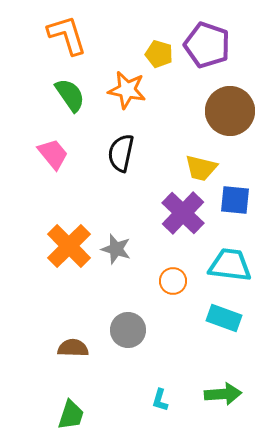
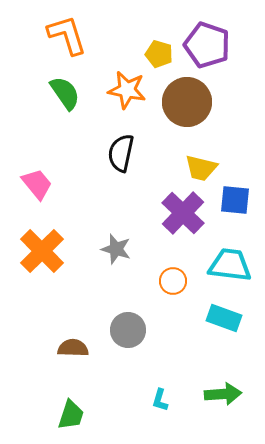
green semicircle: moved 5 px left, 2 px up
brown circle: moved 43 px left, 9 px up
pink trapezoid: moved 16 px left, 30 px down
orange cross: moved 27 px left, 5 px down
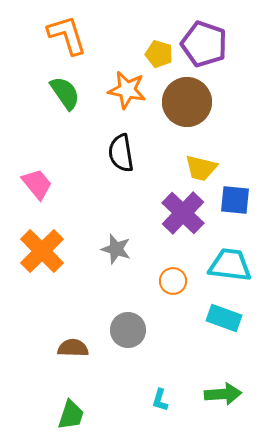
purple pentagon: moved 3 px left, 1 px up
black semicircle: rotated 21 degrees counterclockwise
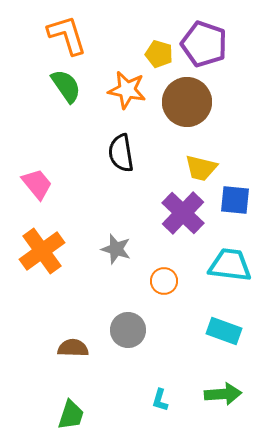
green semicircle: moved 1 px right, 7 px up
orange cross: rotated 9 degrees clockwise
orange circle: moved 9 px left
cyan rectangle: moved 13 px down
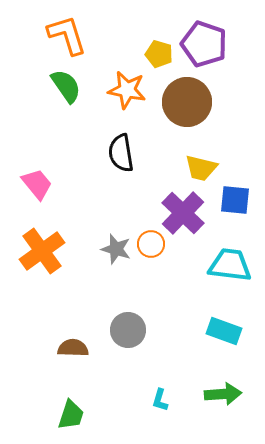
orange circle: moved 13 px left, 37 px up
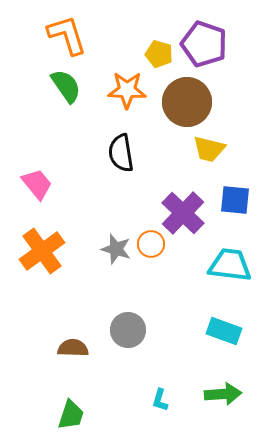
orange star: rotated 9 degrees counterclockwise
yellow trapezoid: moved 8 px right, 19 px up
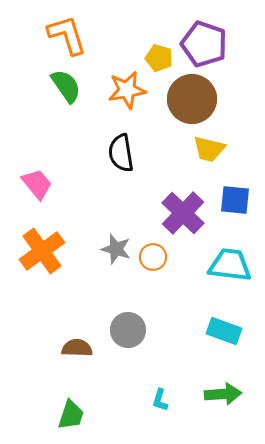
yellow pentagon: moved 4 px down
orange star: rotated 12 degrees counterclockwise
brown circle: moved 5 px right, 3 px up
orange circle: moved 2 px right, 13 px down
brown semicircle: moved 4 px right
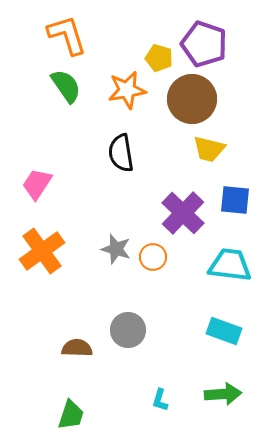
pink trapezoid: rotated 108 degrees counterclockwise
